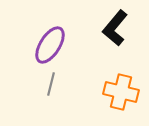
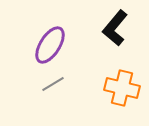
gray line: moved 2 px right; rotated 45 degrees clockwise
orange cross: moved 1 px right, 4 px up
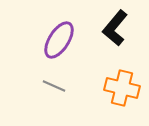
purple ellipse: moved 9 px right, 5 px up
gray line: moved 1 px right, 2 px down; rotated 55 degrees clockwise
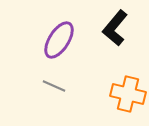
orange cross: moved 6 px right, 6 px down
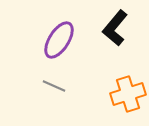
orange cross: rotated 32 degrees counterclockwise
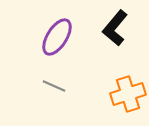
purple ellipse: moved 2 px left, 3 px up
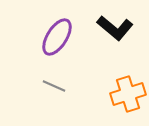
black L-shape: rotated 90 degrees counterclockwise
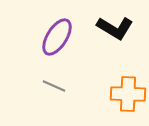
black L-shape: rotated 9 degrees counterclockwise
orange cross: rotated 20 degrees clockwise
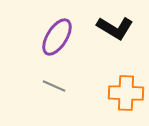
orange cross: moved 2 px left, 1 px up
